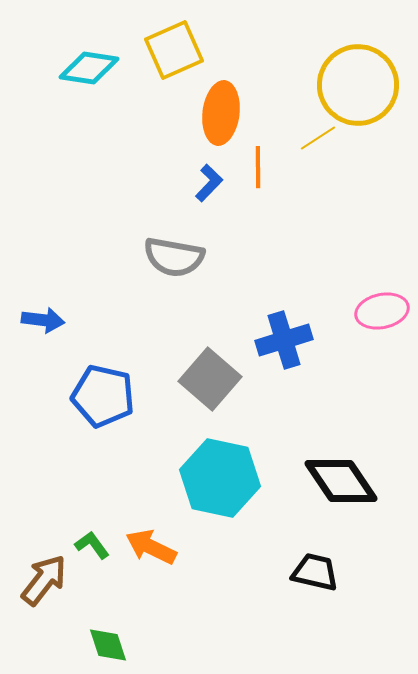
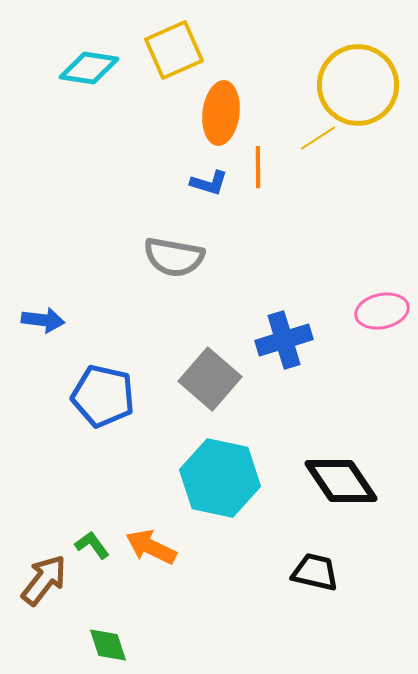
blue L-shape: rotated 63 degrees clockwise
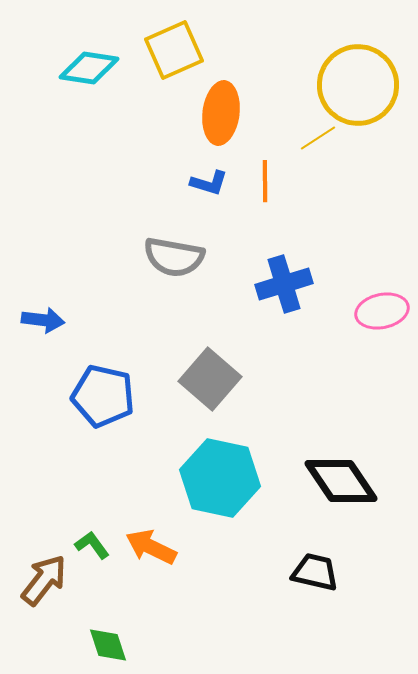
orange line: moved 7 px right, 14 px down
blue cross: moved 56 px up
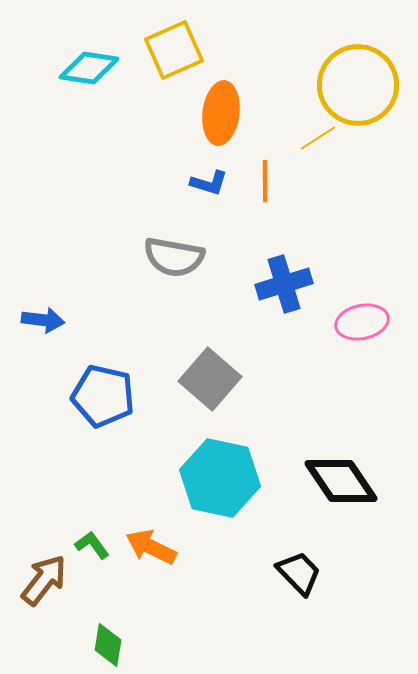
pink ellipse: moved 20 px left, 11 px down
black trapezoid: moved 16 px left, 1 px down; rotated 33 degrees clockwise
green diamond: rotated 27 degrees clockwise
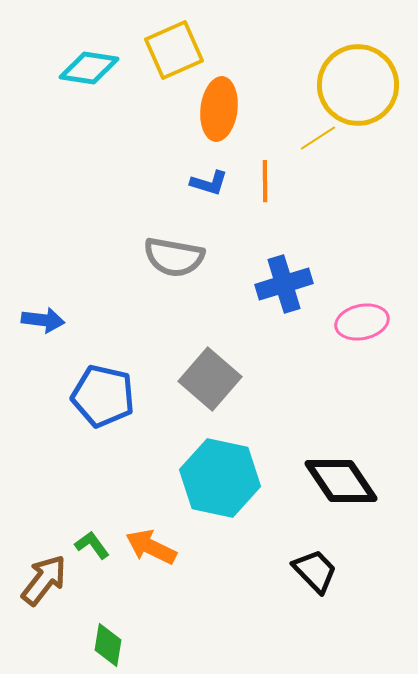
orange ellipse: moved 2 px left, 4 px up
black trapezoid: moved 16 px right, 2 px up
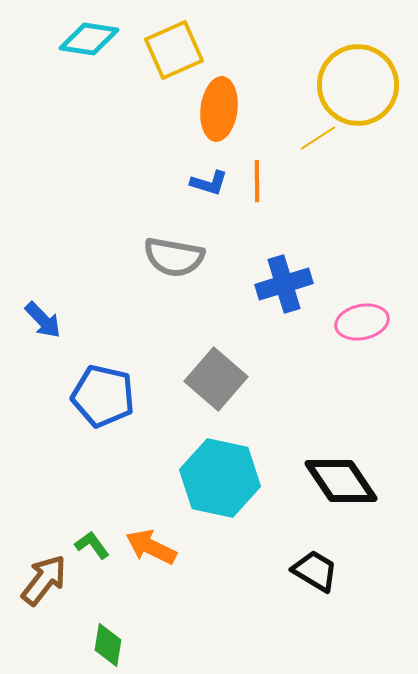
cyan diamond: moved 29 px up
orange line: moved 8 px left
blue arrow: rotated 39 degrees clockwise
gray square: moved 6 px right
black trapezoid: rotated 15 degrees counterclockwise
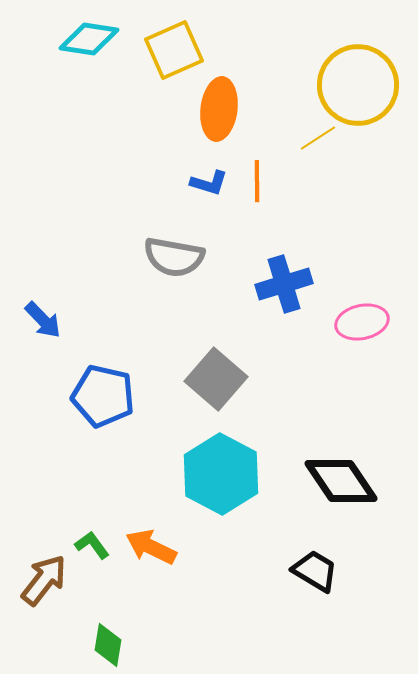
cyan hexagon: moved 1 px right, 4 px up; rotated 16 degrees clockwise
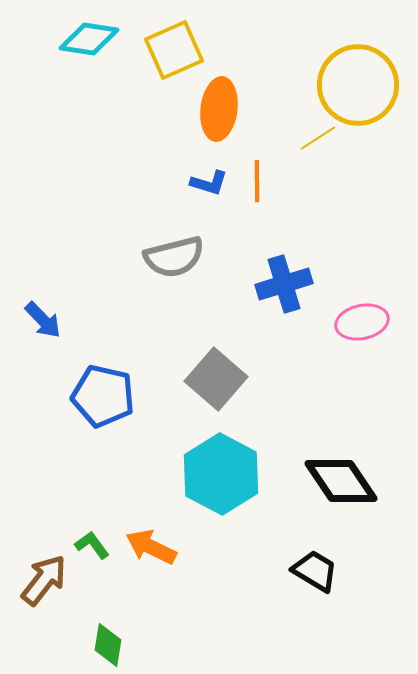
gray semicircle: rotated 24 degrees counterclockwise
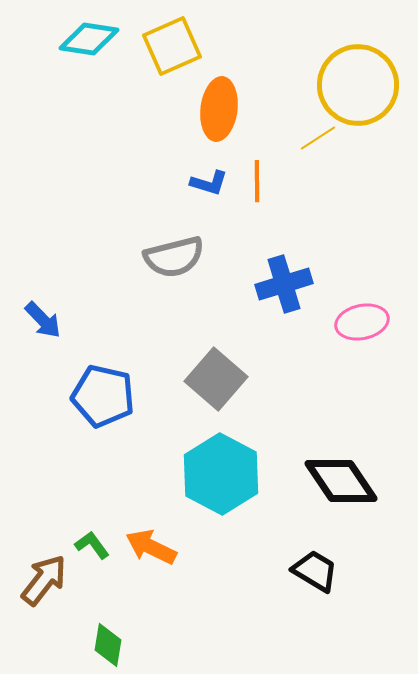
yellow square: moved 2 px left, 4 px up
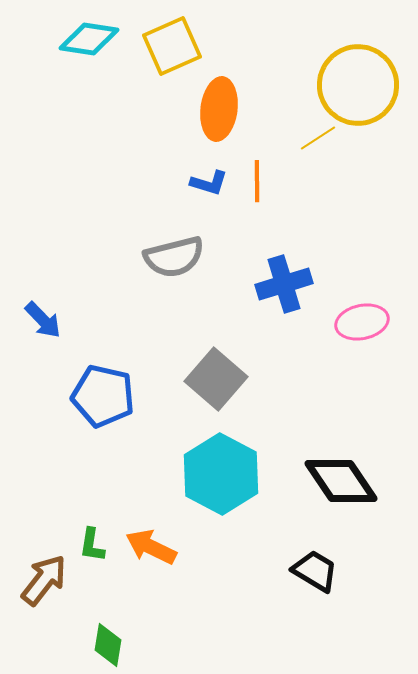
green L-shape: rotated 135 degrees counterclockwise
